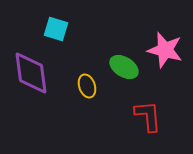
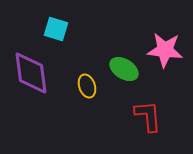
pink star: rotated 9 degrees counterclockwise
green ellipse: moved 2 px down
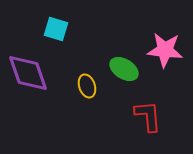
purple diamond: moved 3 px left; rotated 12 degrees counterclockwise
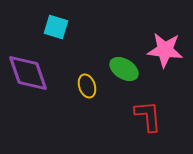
cyan square: moved 2 px up
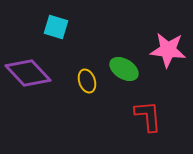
pink star: moved 3 px right
purple diamond: rotated 24 degrees counterclockwise
yellow ellipse: moved 5 px up
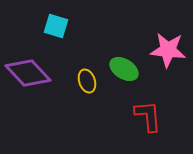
cyan square: moved 1 px up
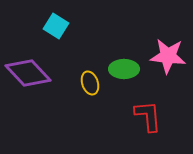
cyan square: rotated 15 degrees clockwise
pink star: moved 6 px down
green ellipse: rotated 32 degrees counterclockwise
yellow ellipse: moved 3 px right, 2 px down
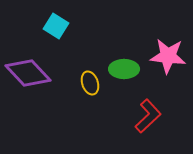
red L-shape: rotated 52 degrees clockwise
